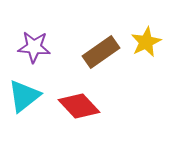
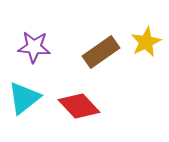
cyan triangle: moved 2 px down
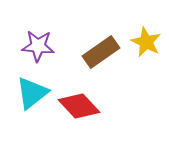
yellow star: rotated 20 degrees counterclockwise
purple star: moved 4 px right, 1 px up
cyan triangle: moved 8 px right, 5 px up
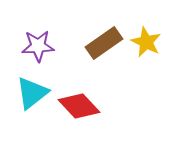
purple star: rotated 8 degrees counterclockwise
brown rectangle: moved 3 px right, 9 px up
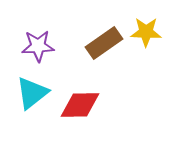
yellow star: moved 10 px up; rotated 24 degrees counterclockwise
red diamond: moved 1 px right, 1 px up; rotated 48 degrees counterclockwise
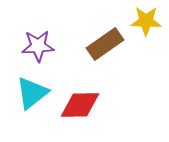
yellow star: moved 11 px up
brown rectangle: moved 1 px right, 1 px down
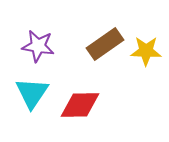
yellow star: moved 30 px down
purple star: rotated 12 degrees clockwise
cyan triangle: rotated 18 degrees counterclockwise
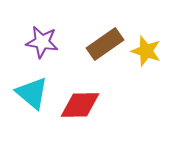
purple star: moved 4 px right, 4 px up
yellow star: rotated 16 degrees clockwise
cyan triangle: rotated 24 degrees counterclockwise
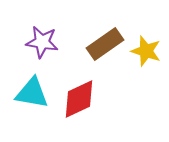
cyan triangle: rotated 30 degrees counterclockwise
red diamond: moved 1 px left, 6 px up; rotated 24 degrees counterclockwise
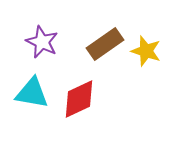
purple star: rotated 16 degrees clockwise
